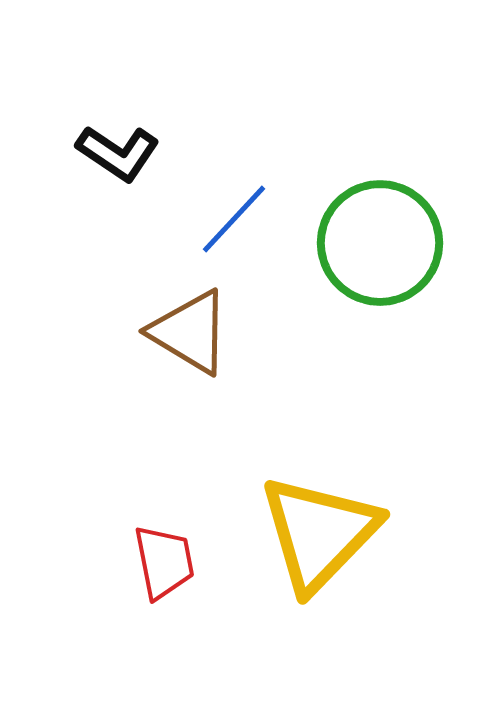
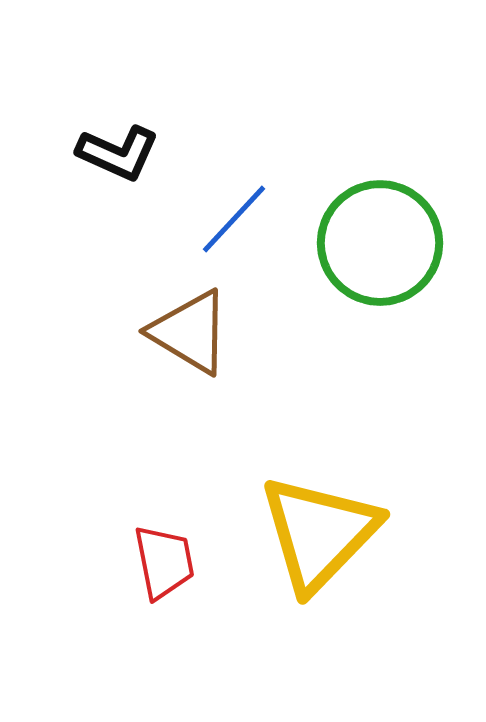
black L-shape: rotated 10 degrees counterclockwise
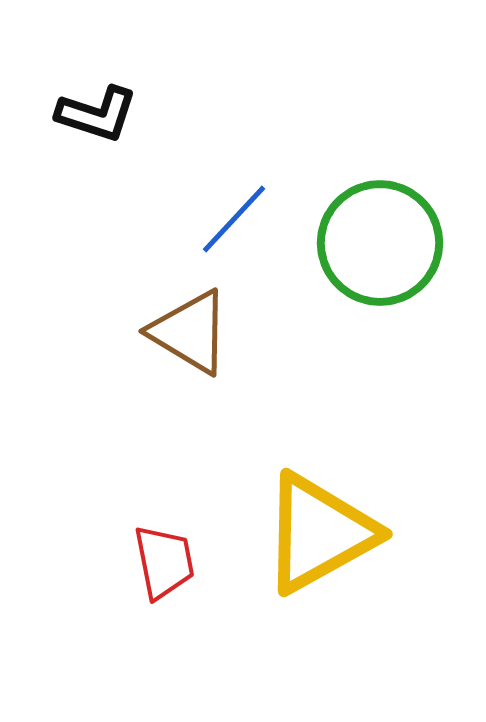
black L-shape: moved 21 px left, 39 px up; rotated 6 degrees counterclockwise
yellow triangle: rotated 17 degrees clockwise
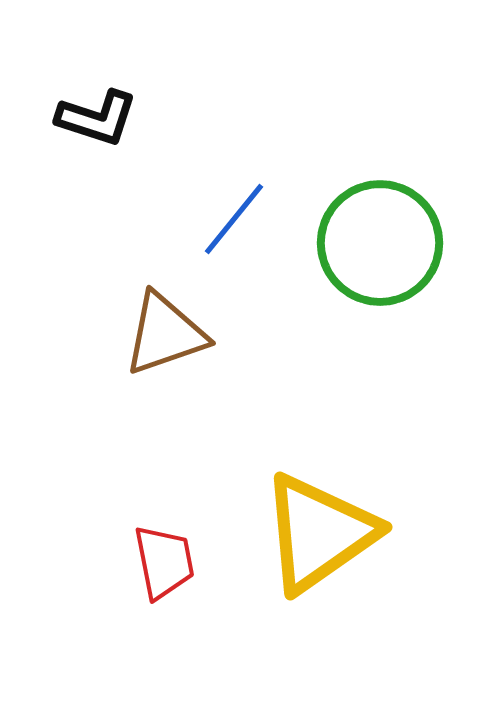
black L-shape: moved 4 px down
blue line: rotated 4 degrees counterclockwise
brown triangle: moved 25 px left, 2 px down; rotated 50 degrees counterclockwise
yellow triangle: rotated 6 degrees counterclockwise
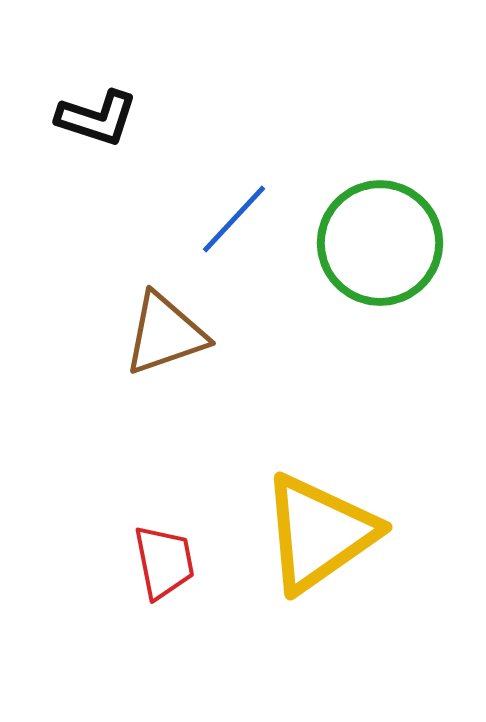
blue line: rotated 4 degrees clockwise
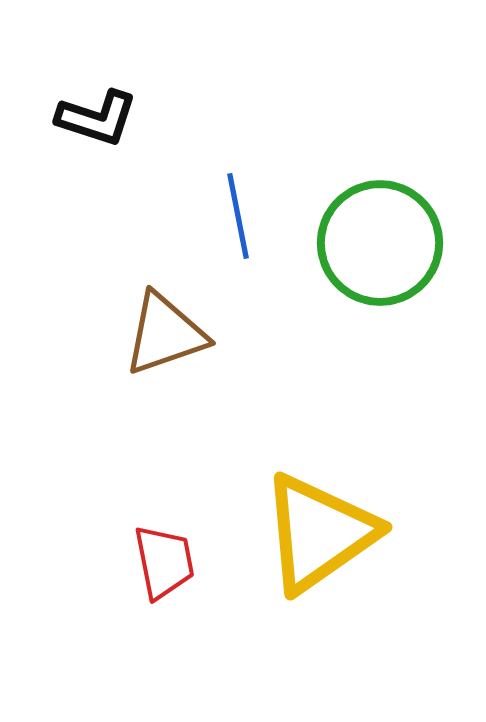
blue line: moved 4 px right, 3 px up; rotated 54 degrees counterclockwise
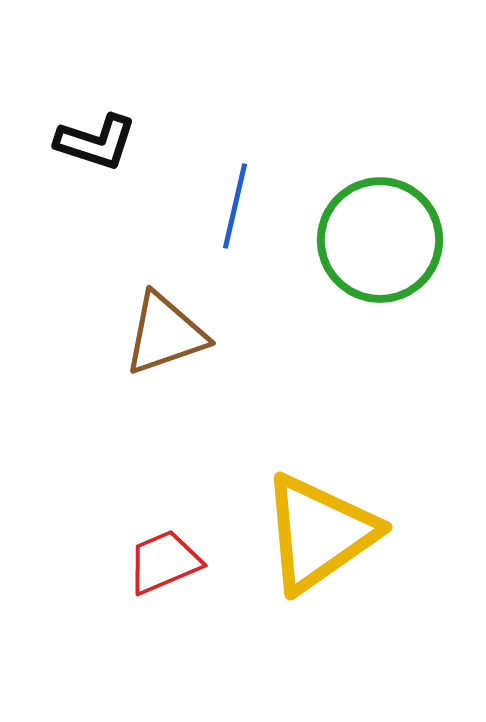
black L-shape: moved 1 px left, 24 px down
blue line: moved 3 px left, 10 px up; rotated 24 degrees clockwise
green circle: moved 3 px up
red trapezoid: rotated 102 degrees counterclockwise
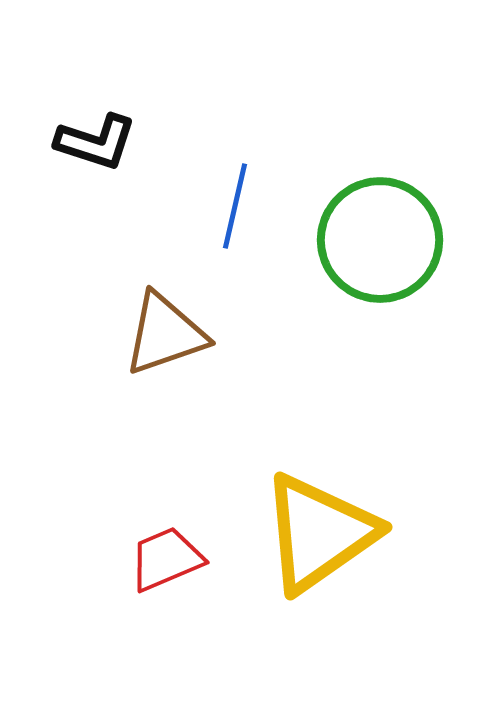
red trapezoid: moved 2 px right, 3 px up
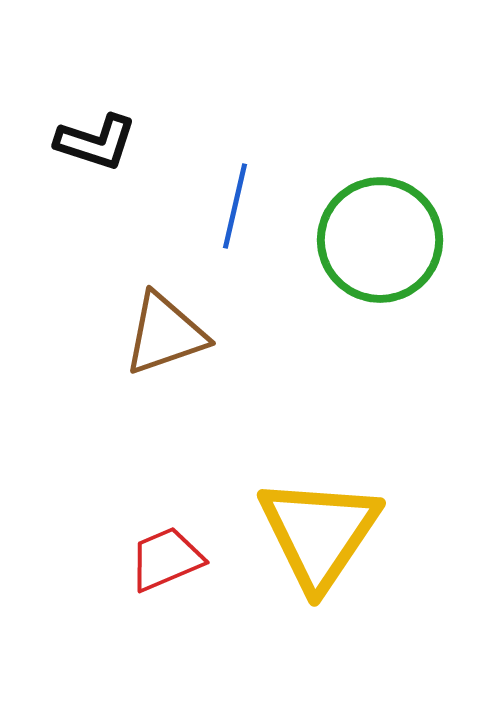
yellow triangle: rotated 21 degrees counterclockwise
